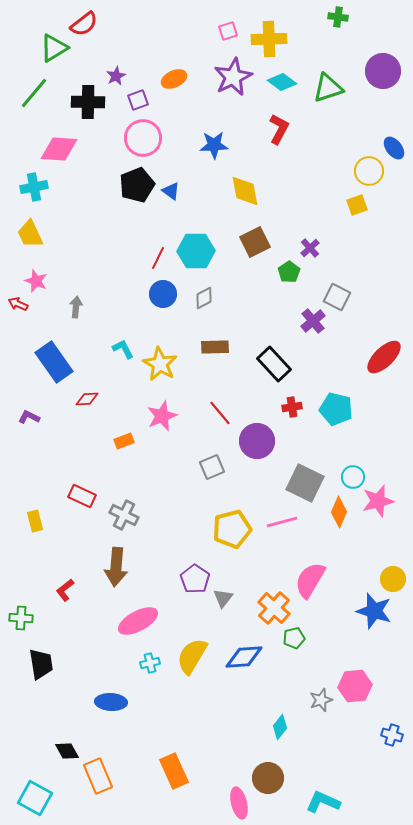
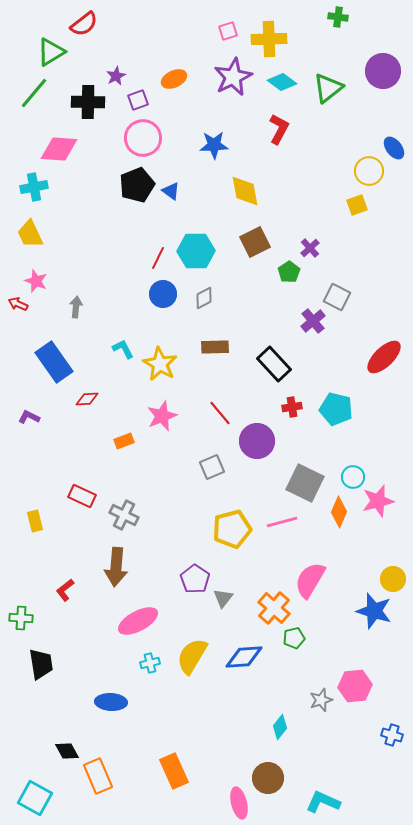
green triangle at (54, 48): moved 3 px left, 4 px down
green triangle at (328, 88): rotated 20 degrees counterclockwise
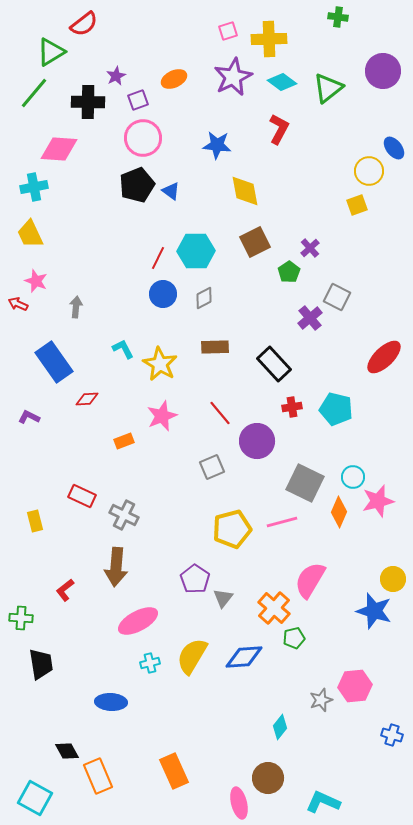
blue star at (214, 145): moved 3 px right; rotated 8 degrees clockwise
purple cross at (313, 321): moved 3 px left, 3 px up
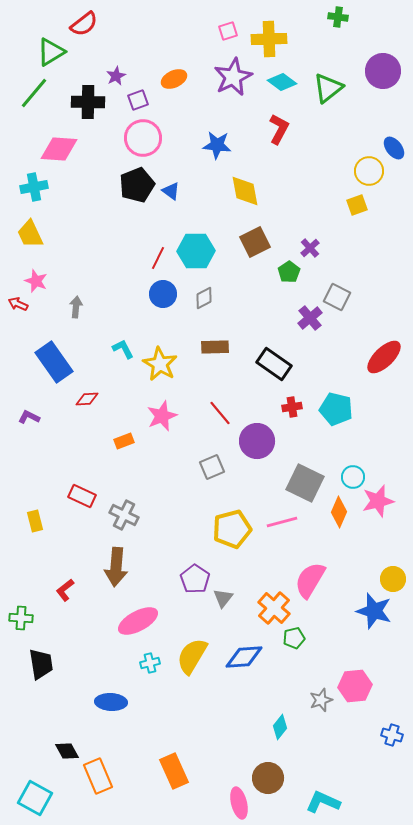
black rectangle at (274, 364): rotated 12 degrees counterclockwise
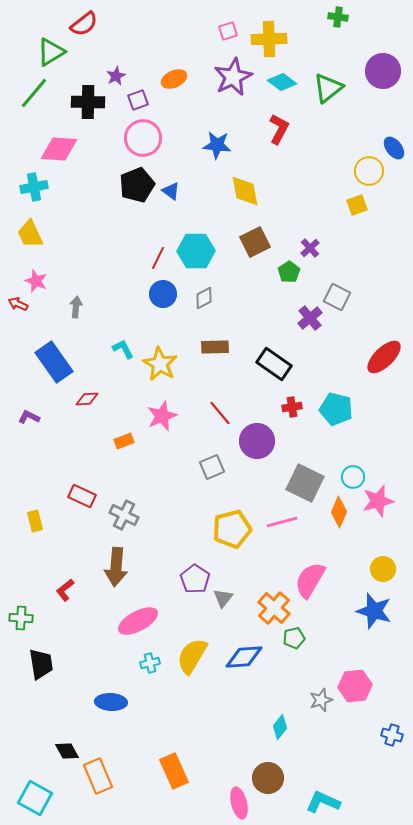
yellow circle at (393, 579): moved 10 px left, 10 px up
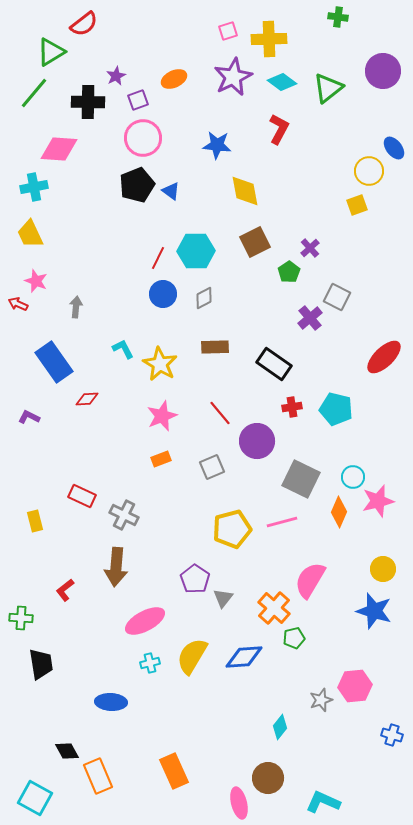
orange rectangle at (124, 441): moved 37 px right, 18 px down
gray square at (305, 483): moved 4 px left, 4 px up
pink ellipse at (138, 621): moved 7 px right
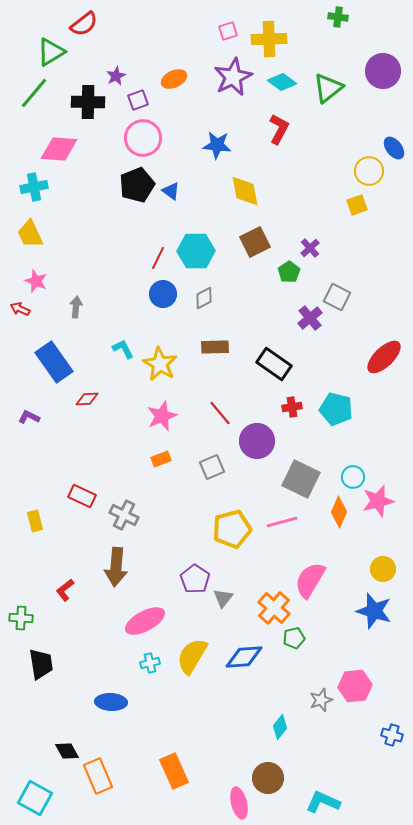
red arrow at (18, 304): moved 2 px right, 5 px down
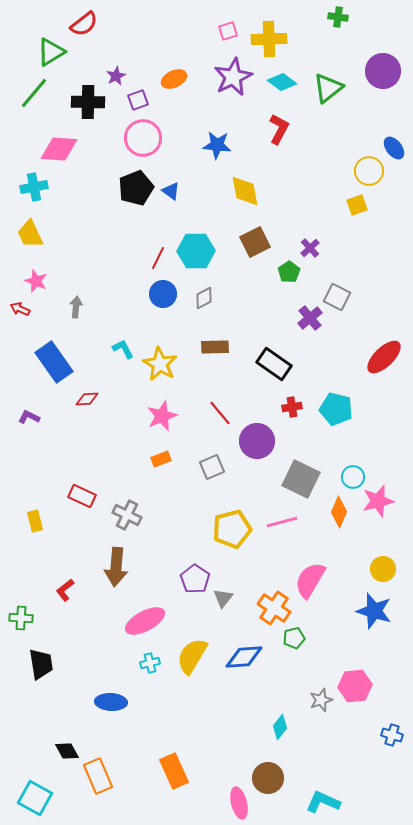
black pentagon at (137, 185): moved 1 px left, 3 px down
gray cross at (124, 515): moved 3 px right
orange cross at (274, 608): rotated 8 degrees counterclockwise
